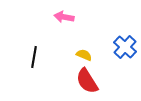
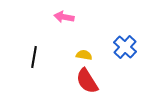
yellow semicircle: rotated 14 degrees counterclockwise
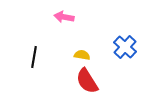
yellow semicircle: moved 2 px left
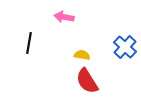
black line: moved 5 px left, 14 px up
